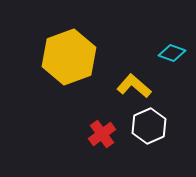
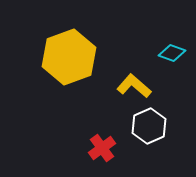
red cross: moved 14 px down
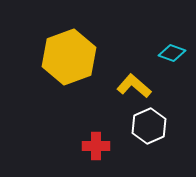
red cross: moved 6 px left, 2 px up; rotated 36 degrees clockwise
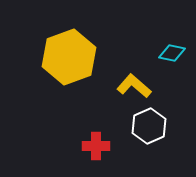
cyan diamond: rotated 8 degrees counterclockwise
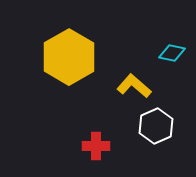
yellow hexagon: rotated 10 degrees counterclockwise
white hexagon: moved 7 px right
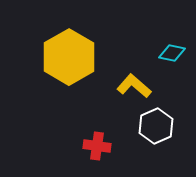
red cross: moved 1 px right; rotated 8 degrees clockwise
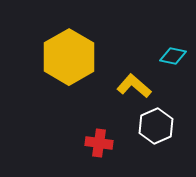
cyan diamond: moved 1 px right, 3 px down
red cross: moved 2 px right, 3 px up
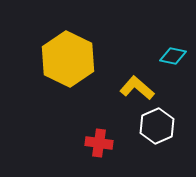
yellow hexagon: moved 1 px left, 2 px down; rotated 4 degrees counterclockwise
yellow L-shape: moved 3 px right, 2 px down
white hexagon: moved 1 px right
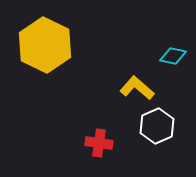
yellow hexagon: moved 23 px left, 14 px up
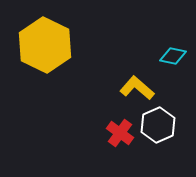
white hexagon: moved 1 px right, 1 px up
red cross: moved 21 px right, 10 px up; rotated 28 degrees clockwise
